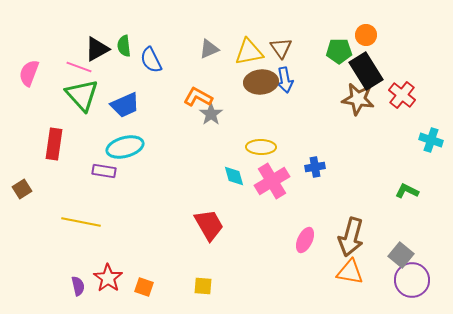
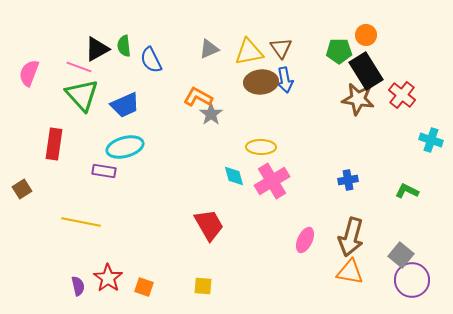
blue cross: moved 33 px right, 13 px down
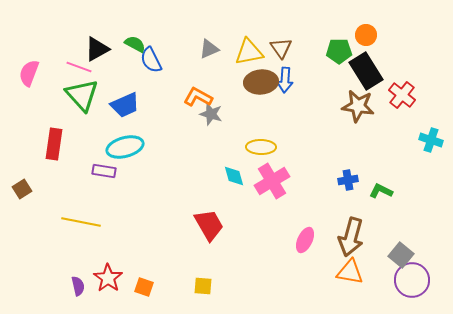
green semicircle: moved 11 px right, 2 px up; rotated 125 degrees clockwise
blue arrow: rotated 15 degrees clockwise
brown star: moved 7 px down
gray star: rotated 20 degrees counterclockwise
green L-shape: moved 26 px left
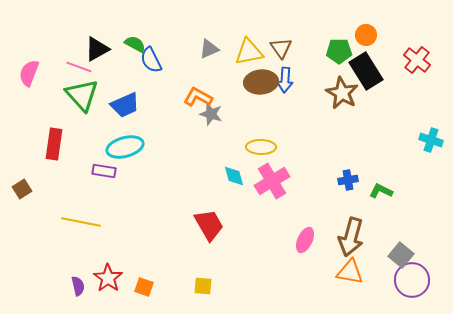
red cross: moved 15 px right, 35 px up
brown star: moved 16 px left, 13 px up; rotated 20 degrees clockwise
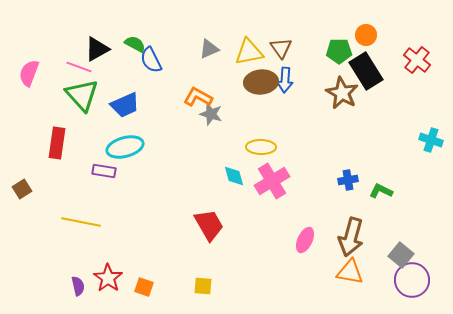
red rectangle: moved 3 px right, 1 px up
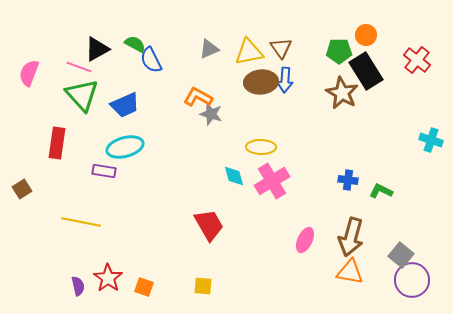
blue cross: rotated 18 degrees clockwise
